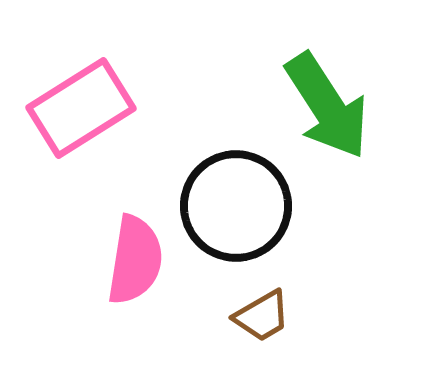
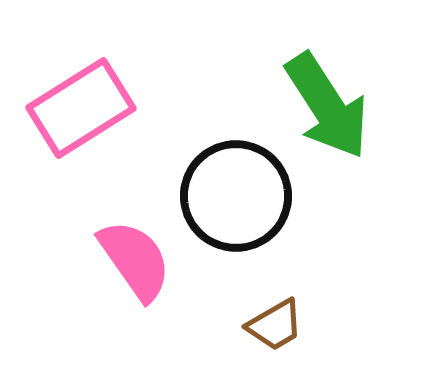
black circle: moved 10 px up
pink semicircle: rotated 44 degrees counterclockwise
brown trapezoid: moved 13 px right, 9 px down
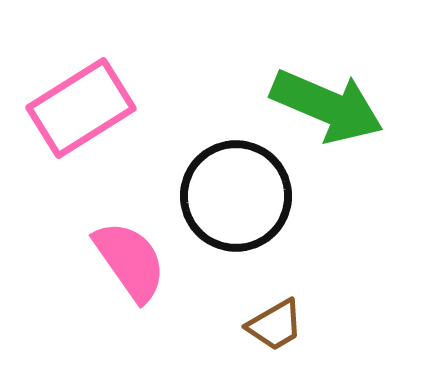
green arrow: rotated 34 degrees counterclockwise
pink semicircle: moved 5 px left, 1 px down
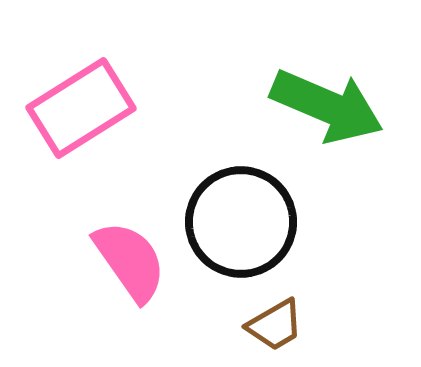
black circle: moved 5 px right, 26 px down
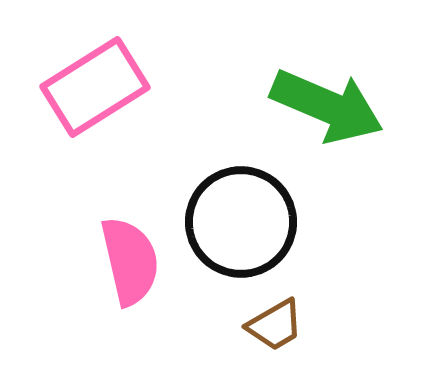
pink rectangle: moved 14 px right, 21 px up
pink semicircle: rotated 22 degrees clockwise
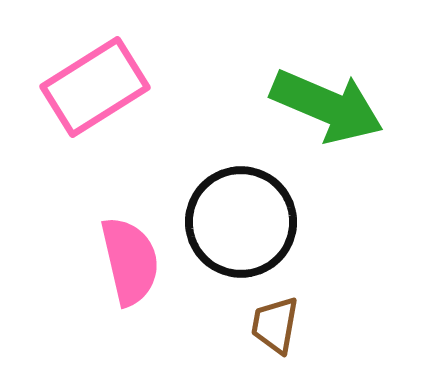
brown trapezoid: rotated 130 degrees clockwise
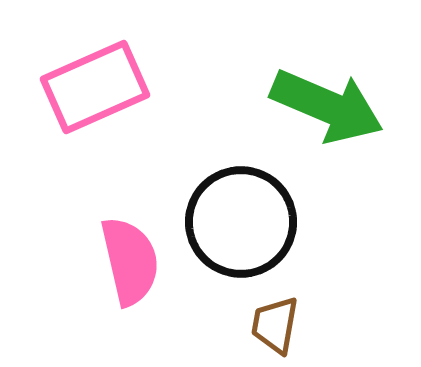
pink rectangle: rotated 8 degrees clockwise
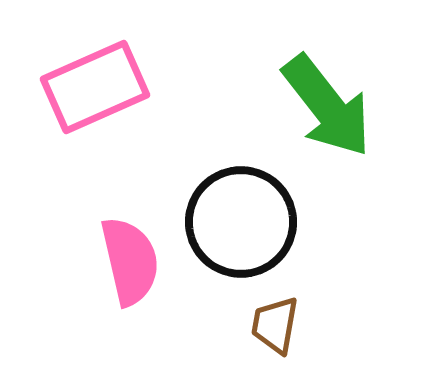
green arrow: rotated 29 degrees clockwise
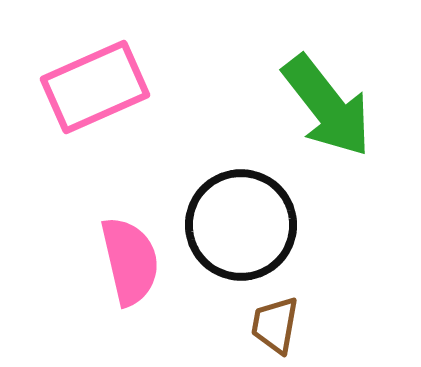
black circle: moved 3 px down
